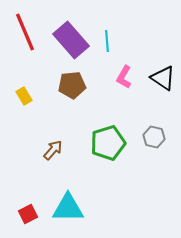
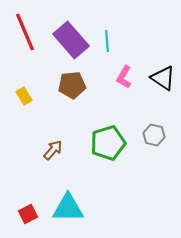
gray hexagon: moved 2 px up
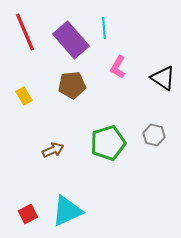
cyan line: moved 3 px left, 13 px up
pink L-shape: moved 6 px left, 10 px up
brown arrow: rotated 25 degrees clockwise
cyan triangle: moved 1 px left, 3 px down; rotated 24 degrees counterclockwise
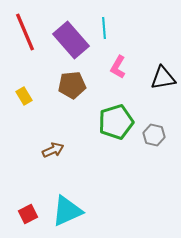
black triangle: rotated 44 degrees counterclockwise
green pentagon: moved 8 px right, 21 px up
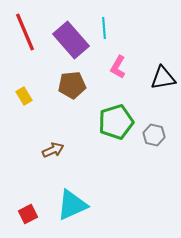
cyan triangle: moved 5 px right, 6 px up
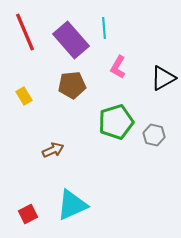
black triangle: rotated 20 degrees counterclockwise
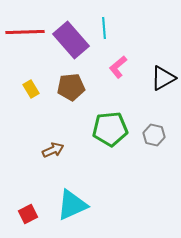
red line: rotated 69 degrees counterclockwise
pink L-shape: rotated 20 degrees clockwise
brown pentagon: moved 1 px left, 2 px down
yellow rectangle: moved 7 px right, 7 px up
green pentagon: moved 6 px left, 7 px down; rotated 12 degrees clockwise
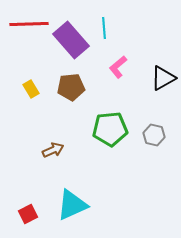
red line: moved 4 px right, 8 px up
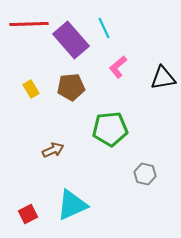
cyan line: rotated 20 degrees counterclockwise
black triangle: rotated 20 degrees clockwise
gray hexagon: moved 9 px left, 39 px down
